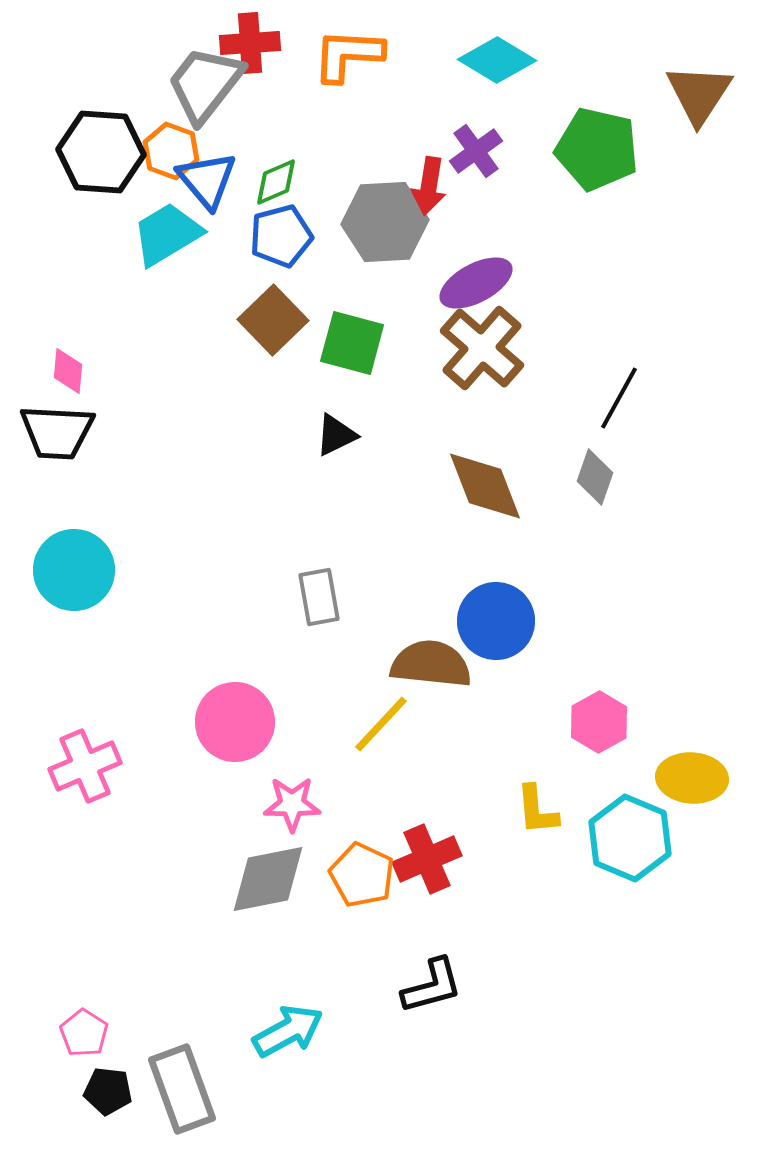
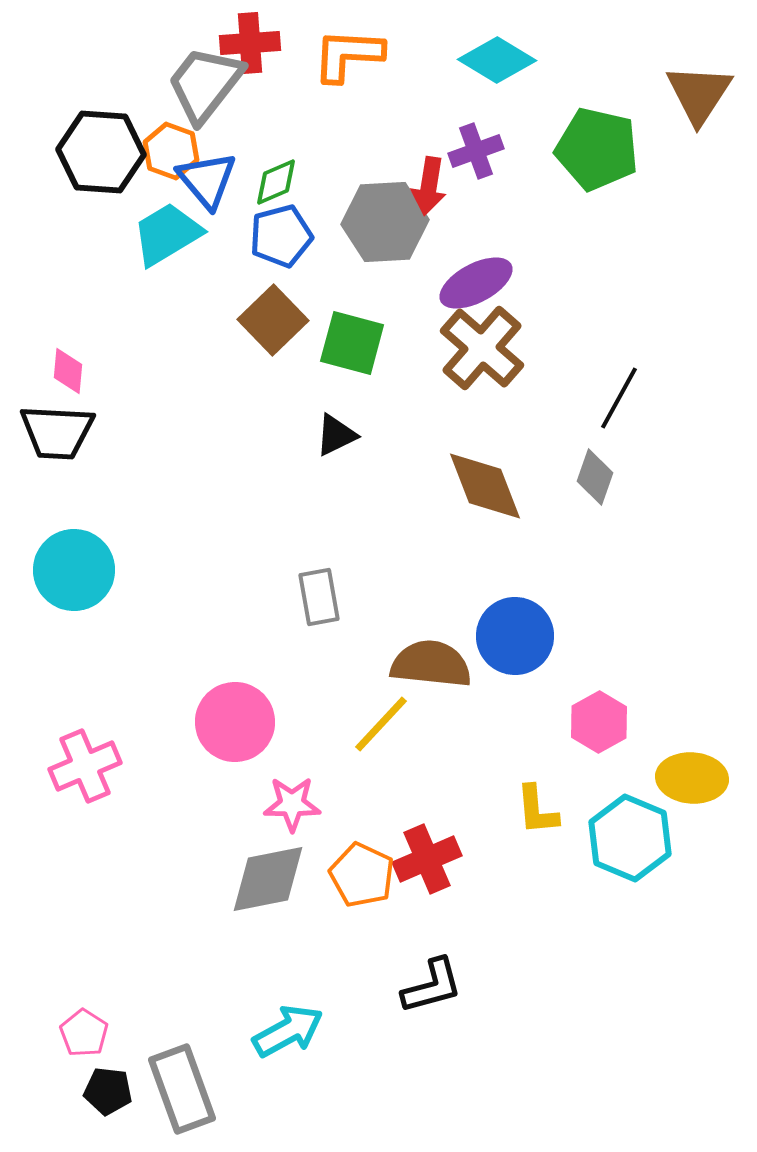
purple cross at (476, 151): rotated 16 degrees clockwise
blue circle at (496, 621): moved 19 px right, 15 px down
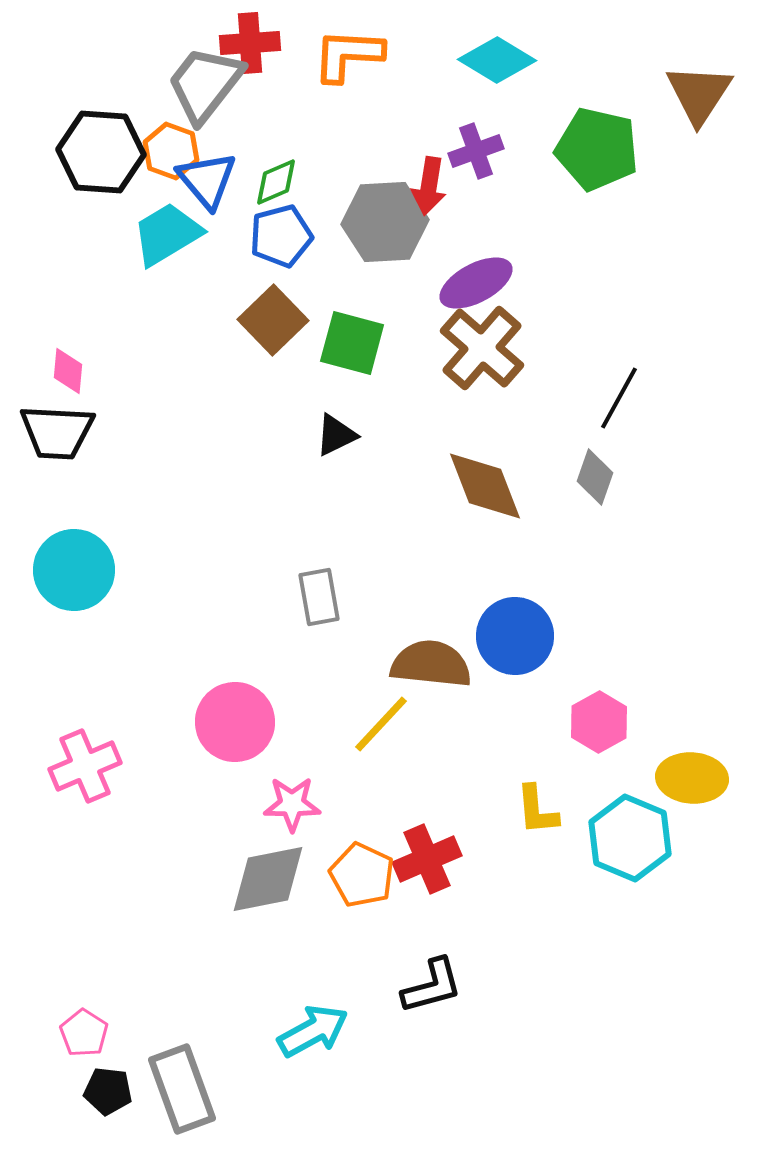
cyan arrow at (288, 1031): moved 25 px right
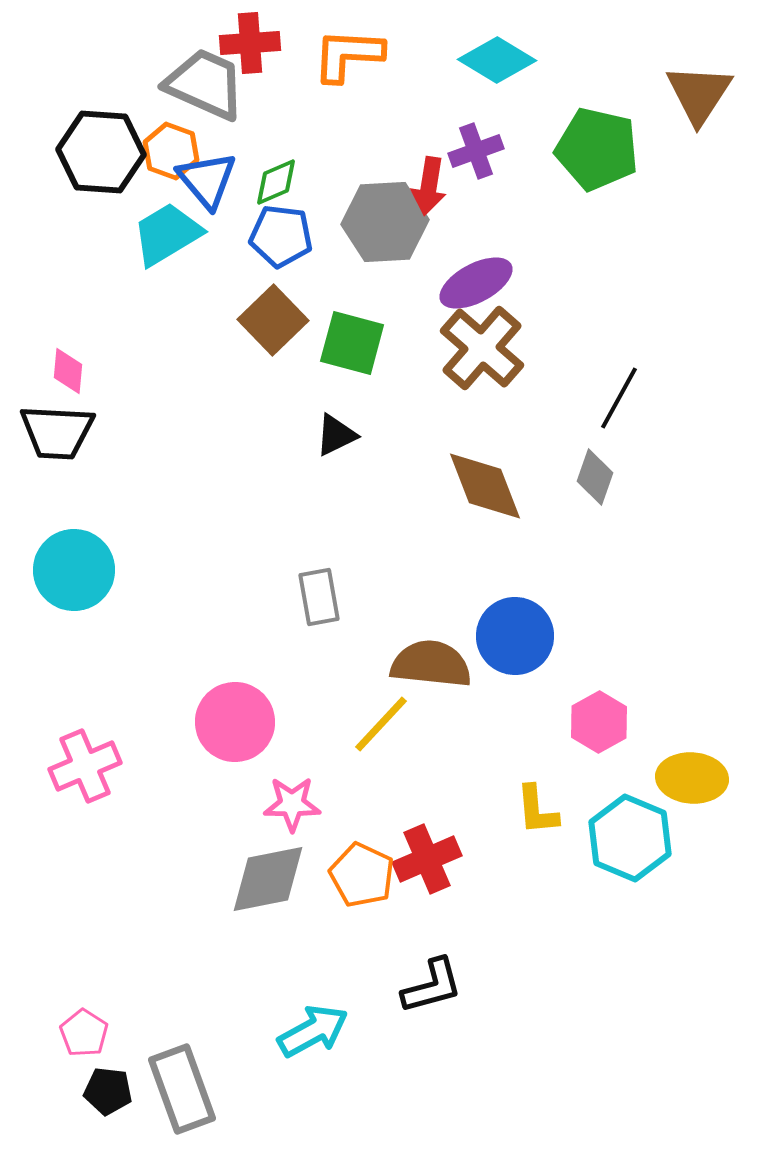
gray trapezoid at (205, 84): rotated 76 degrees clockwise
blue pentagon at (281, 236): rotated 22 degrees clockwise
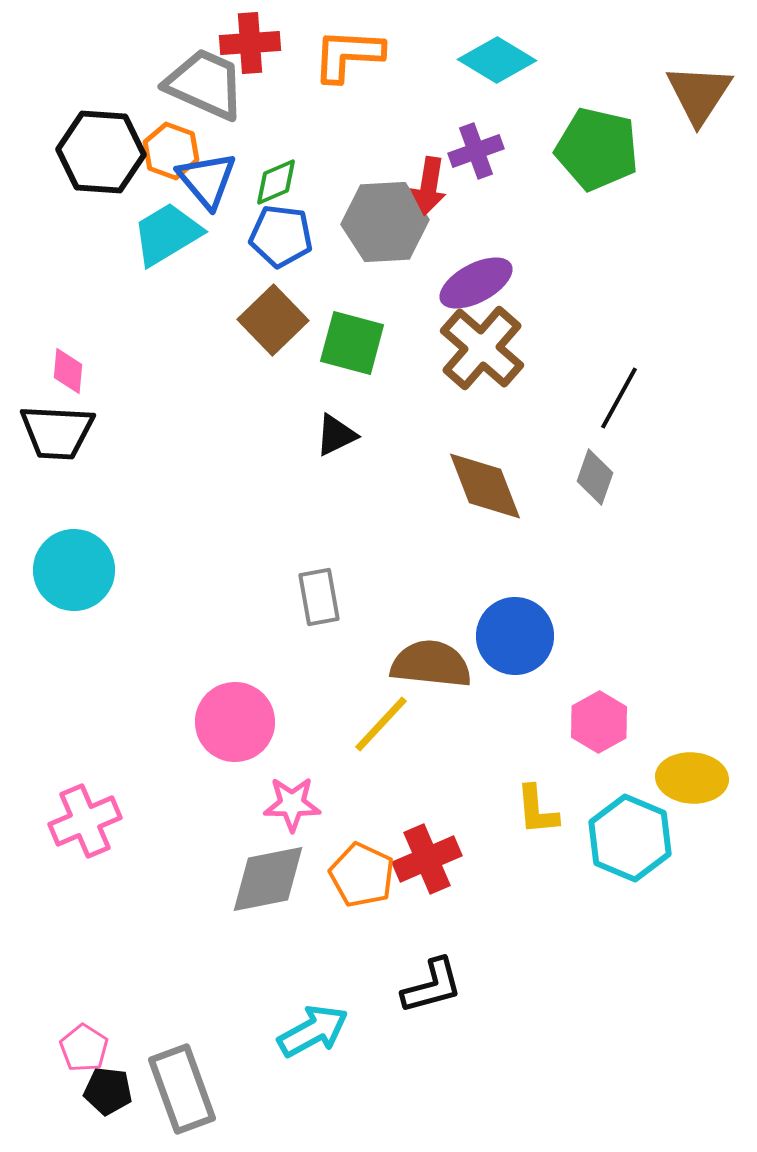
pink cross at (85, 766): moved 55 px down
pink pentagon at (84, 1033): moved 15 px down
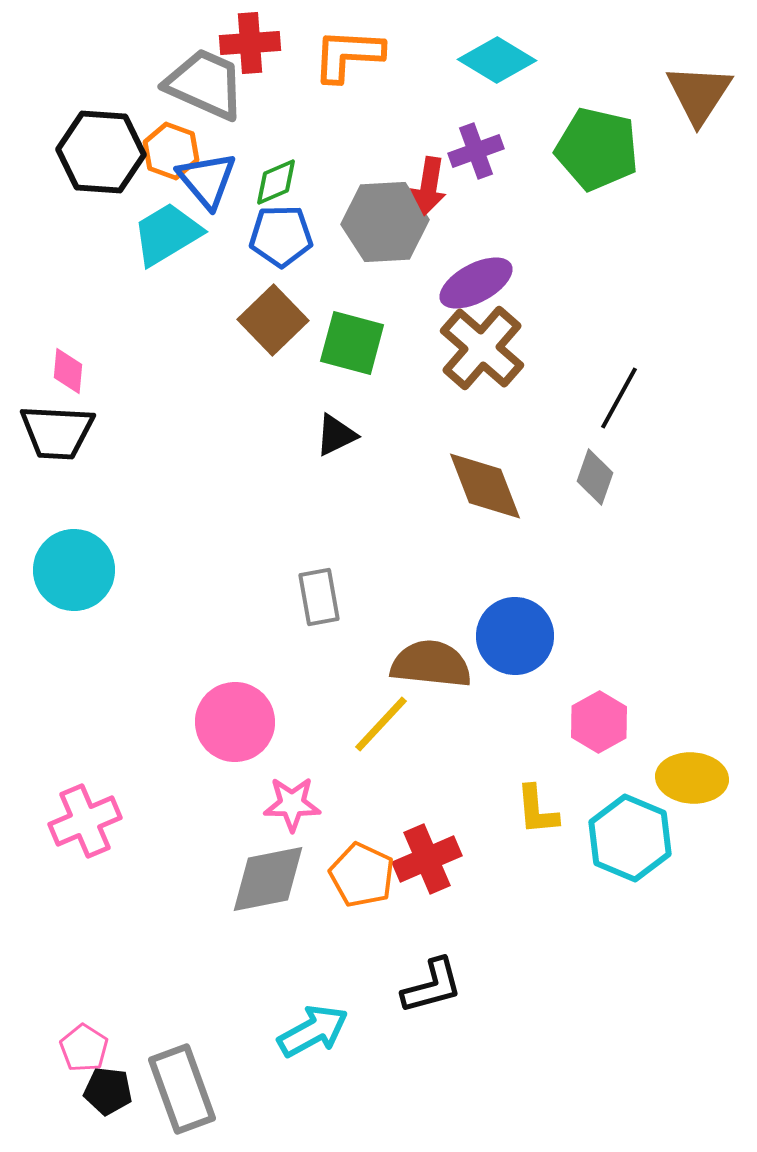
blue pentagon at (281, 236): rotated 8 degrees counterclockwise
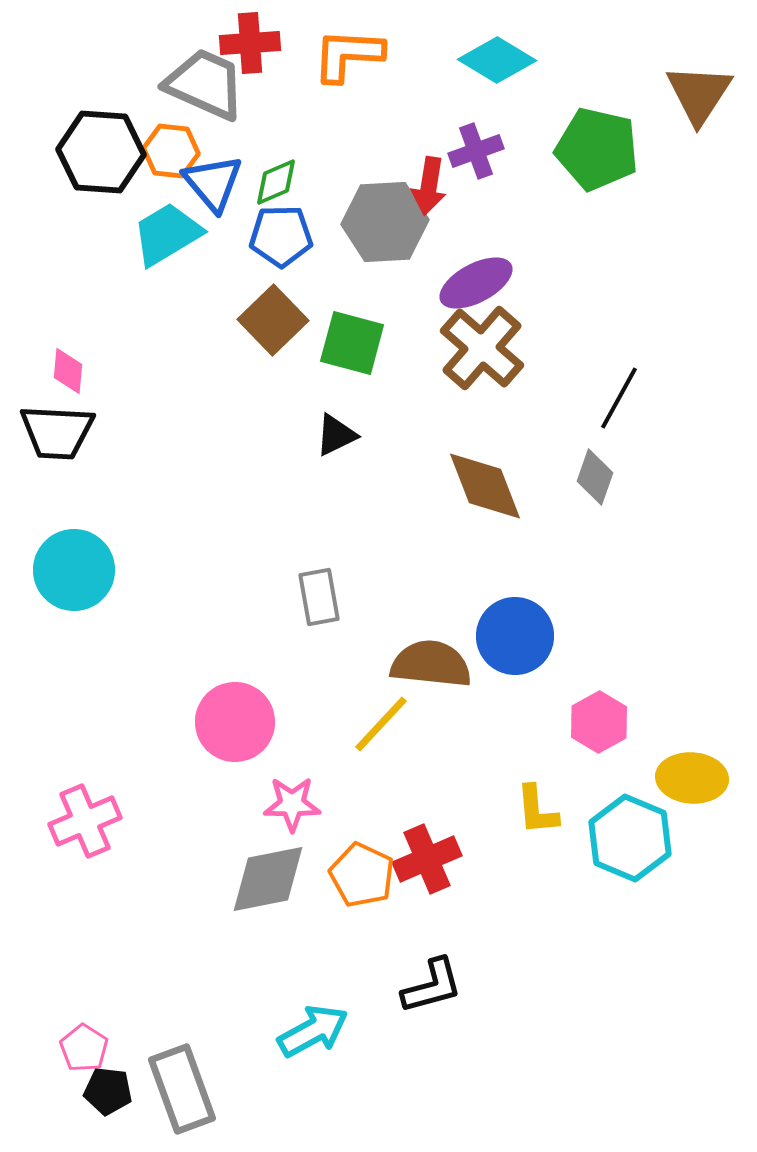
orange hexagon at (171, 151): rotated 14 degrees counterclockwise
blue triangle at (207, 180): moved 6 px right, 3 px down
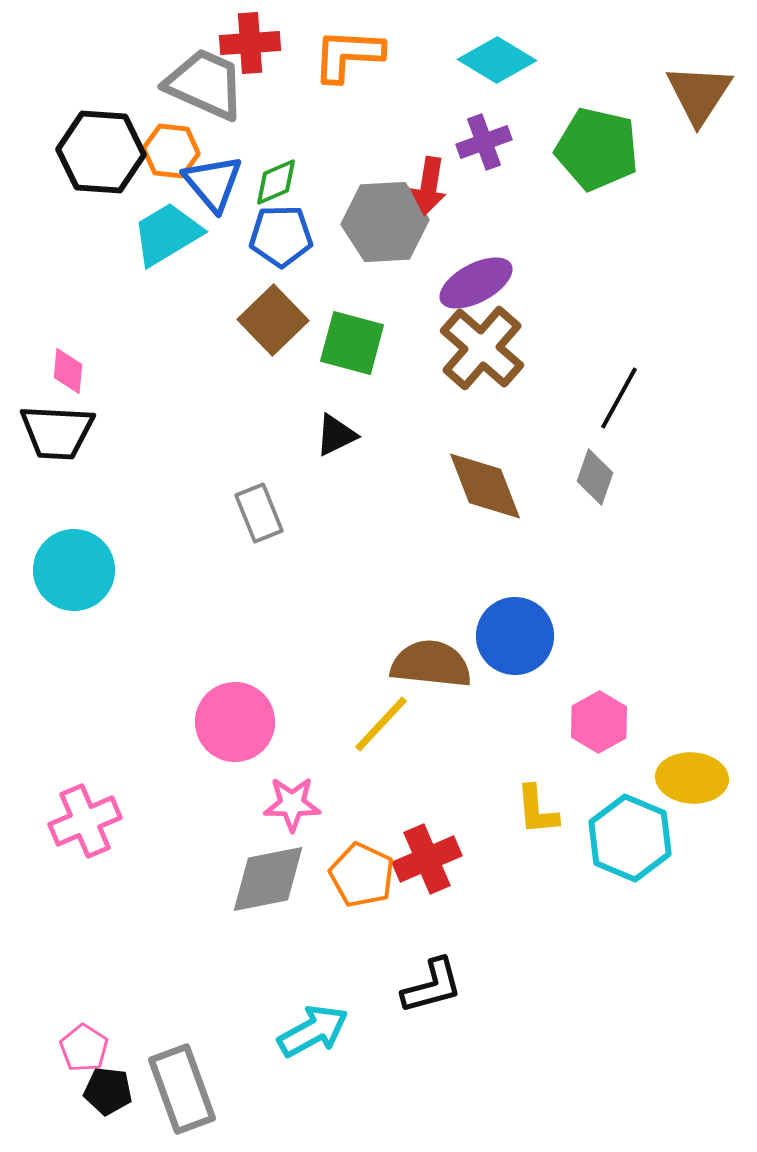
purple cross at (476, 151): moved 8 px right, 9 px up
gray rectangle at (319, 597): moved 60 px left, 84 px up; rotated 12 degrees counterclockwise
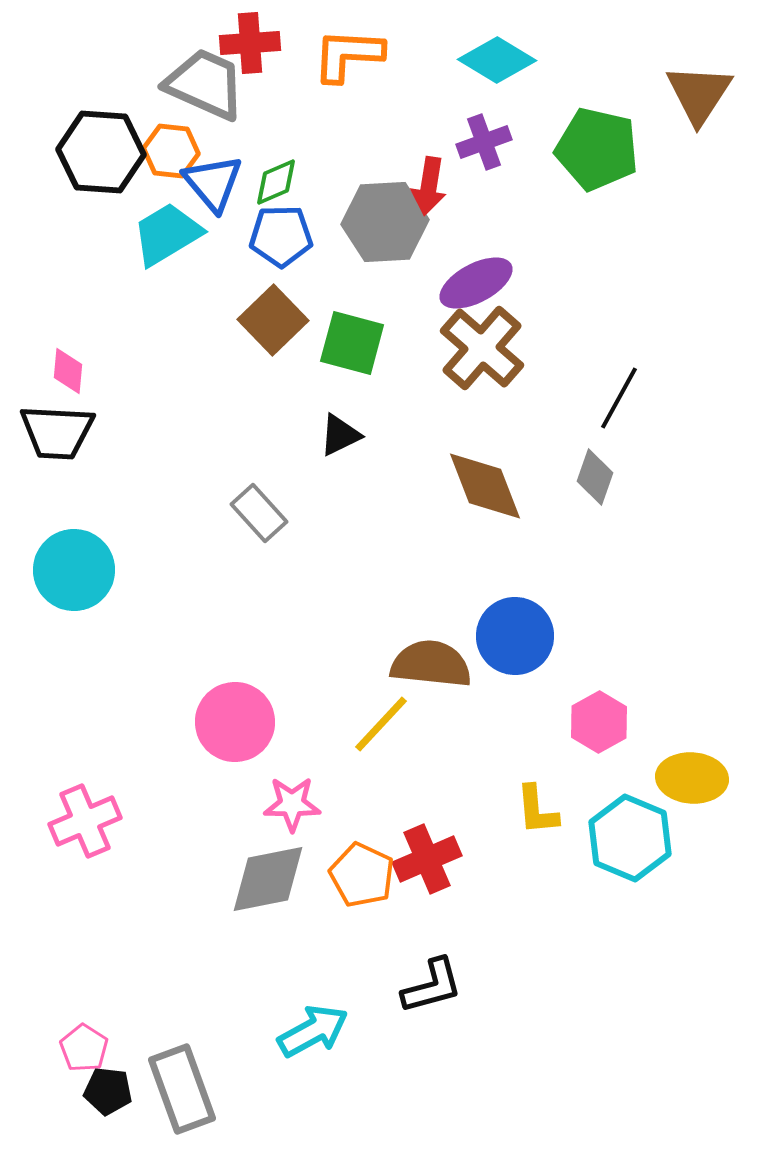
black triangle at (336, 435): moved 4 px right
gray rectangle at (259, 513): rotated 20 degrees counterclockwise
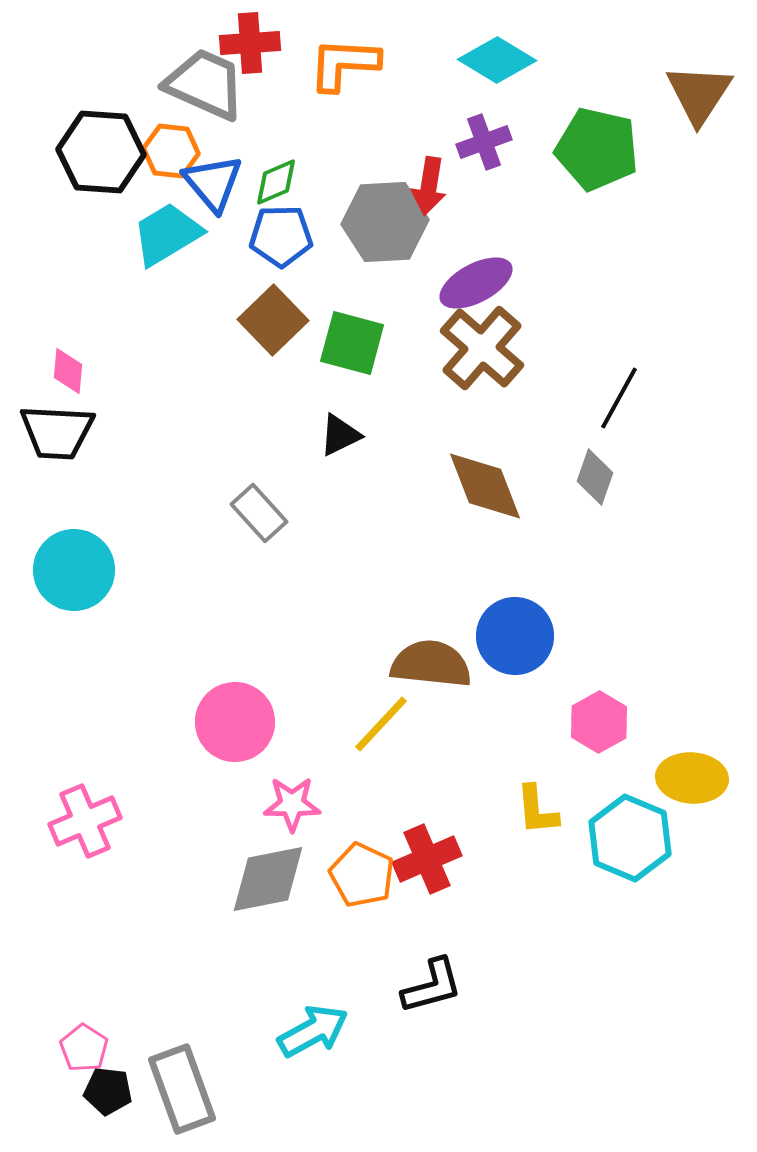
orange L-shape at (348, 55): moved 4 px left, 9 px down
